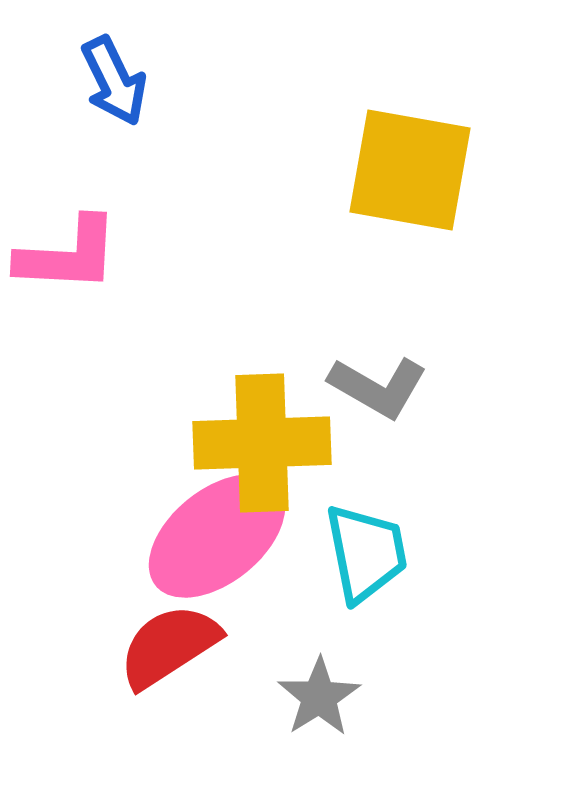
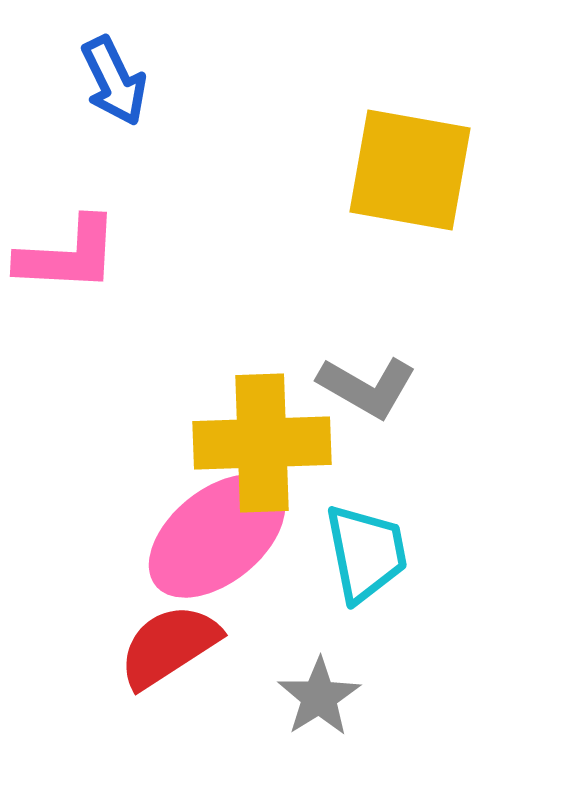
gray L-shape: moved 11 px left
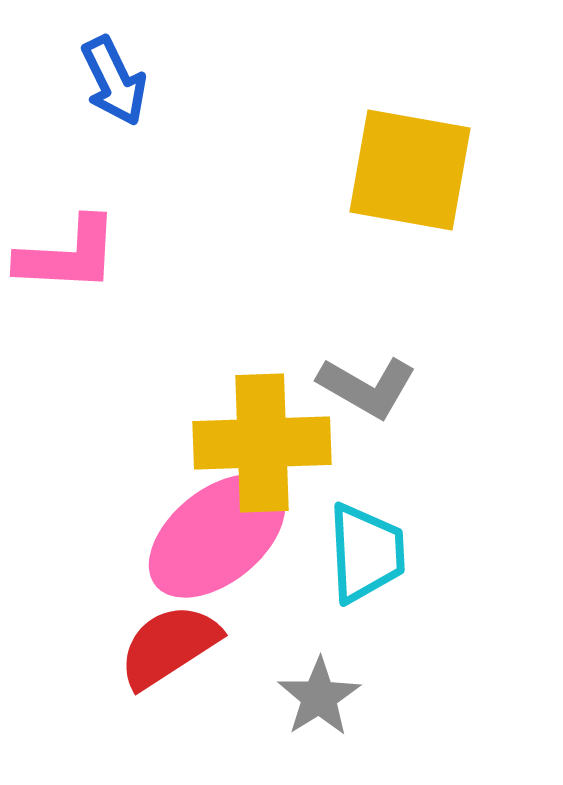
cyan trapezoid: rotated 8 degrees clockwise
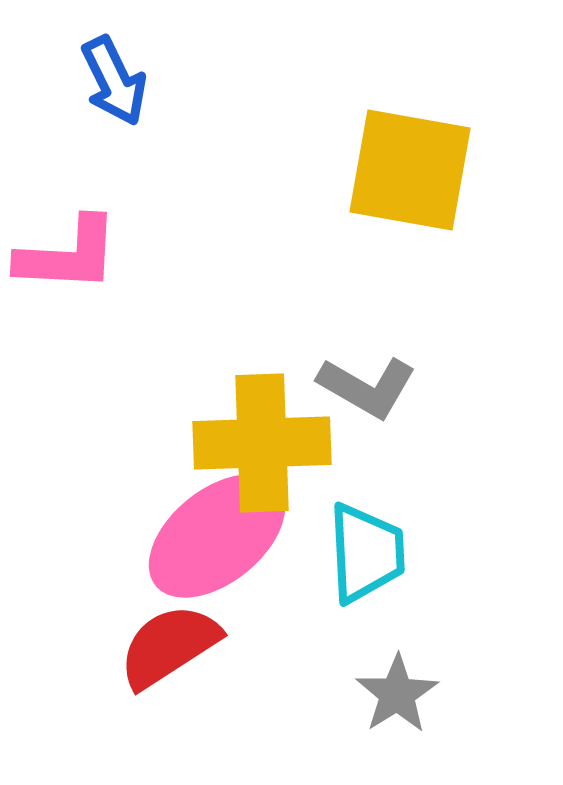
gray star: moved 78 px right, 3 px up
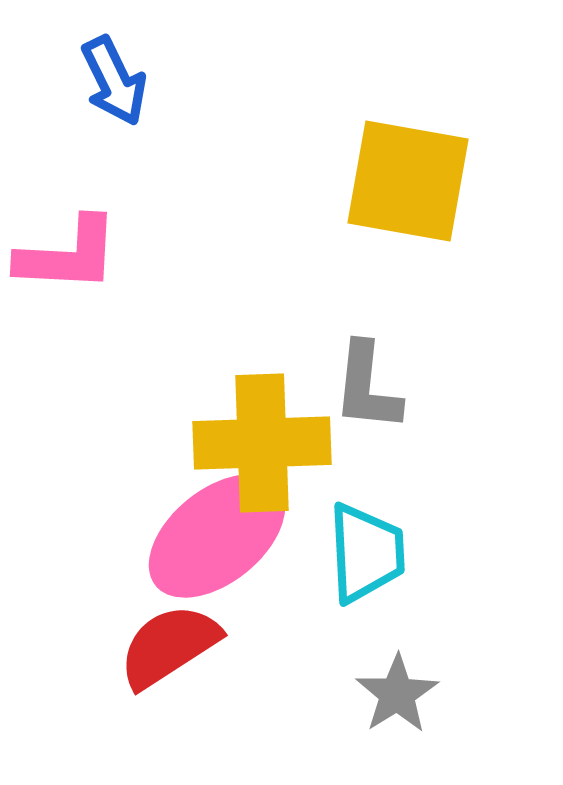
yellow square: moved 2 px left, 11 px down
gray L-shape: rotated 66 degrees clockwise
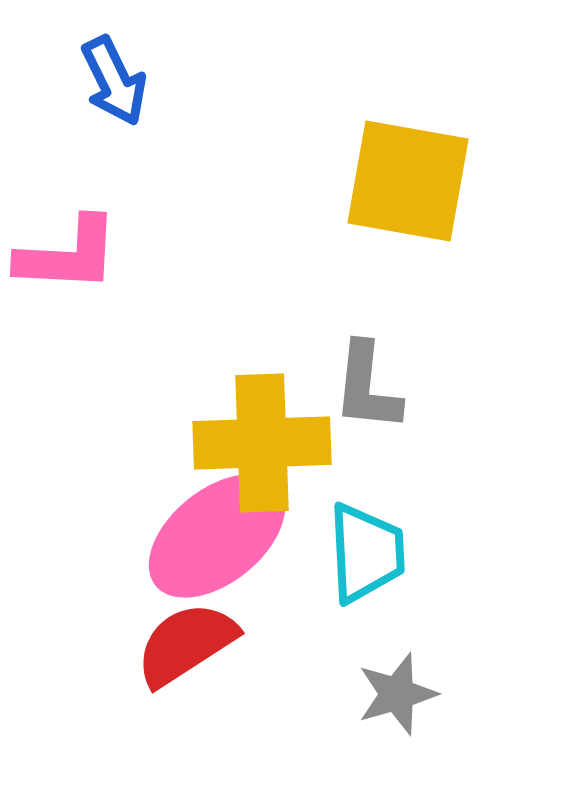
red semicircle: moved 17 px right, 2 px up
gray star: rotated 16 degrees clockwise
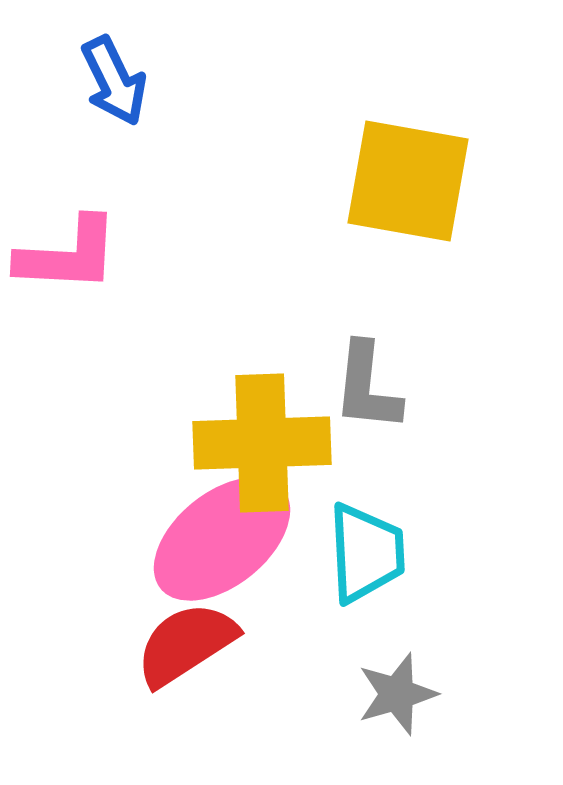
pink ellipse: moved 5 px right, 3 px down
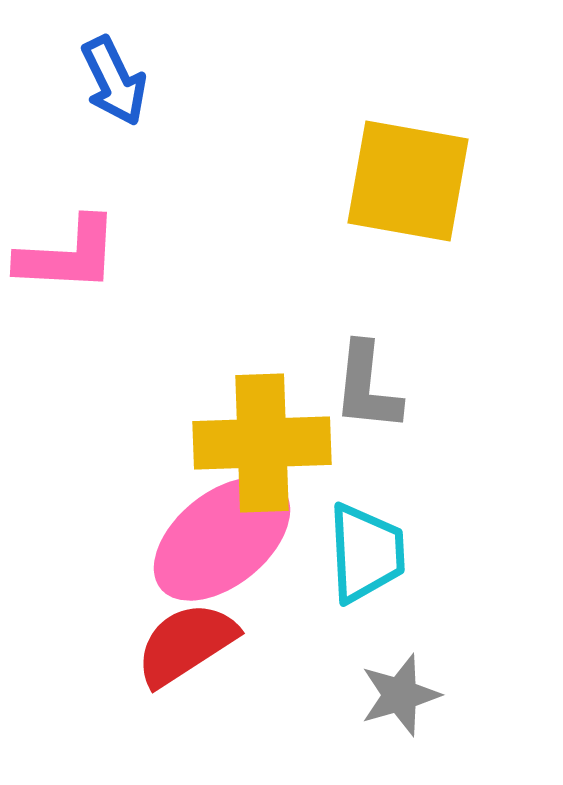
gray star: moved 3 px right, 1 px down
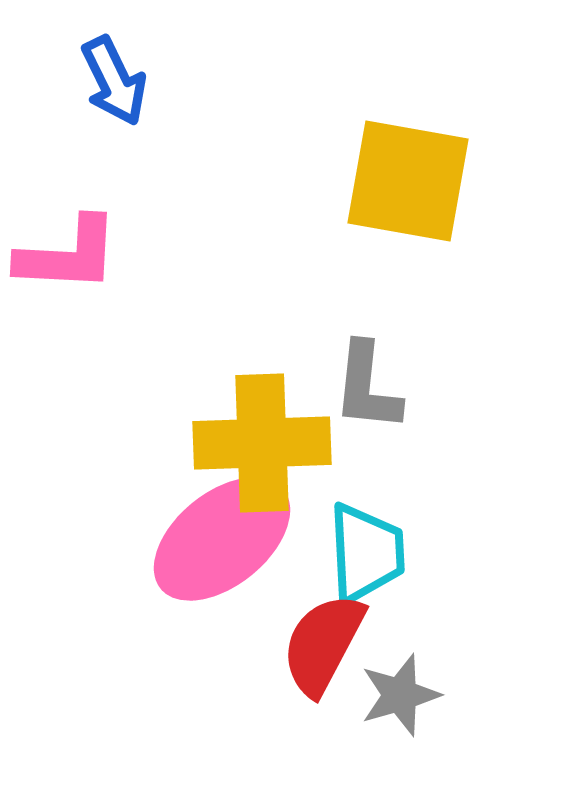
red semicircle: moved 137 px right; rotated 29 degrees counterclockwise
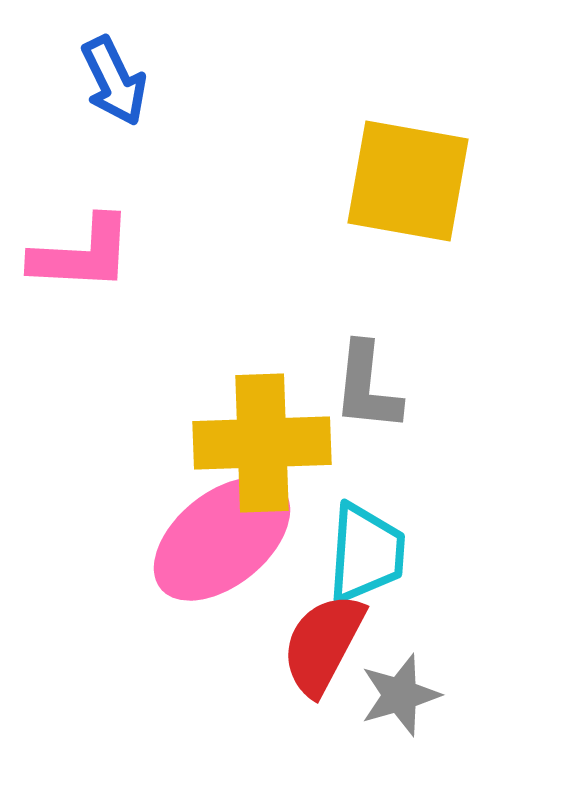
pink L-shape: moved 14 px right, 1 px up
cyan trapezoid: rotated 7 degrees clockwise
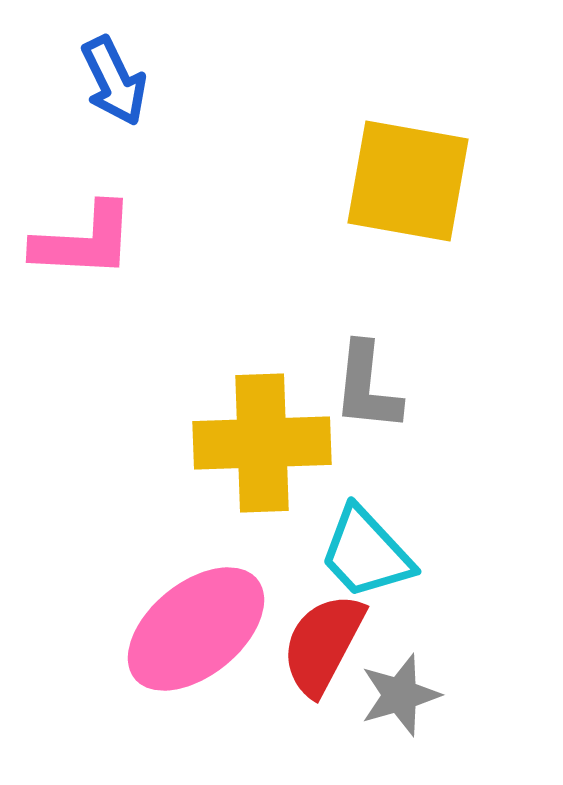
pink L-shape: moved 2 px right, 13 px up
pink ellipse: moved 26 px left, 90 px down
cyan trapezoid: rotated 133 degrees clockwise
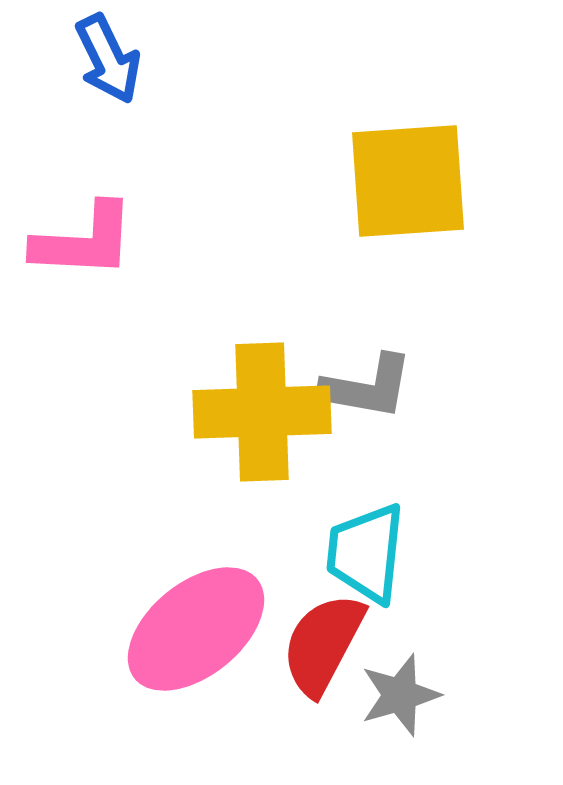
blue arrow: moved 6 px left, 22 px up
yellow square: rotated 14 degrees counterclockwise
gray L-shape: rotated 86 degrees counterclockwise
yellow cross: moved 31 px up
cyan trapezoid: rotated 49 degrees clockwise
